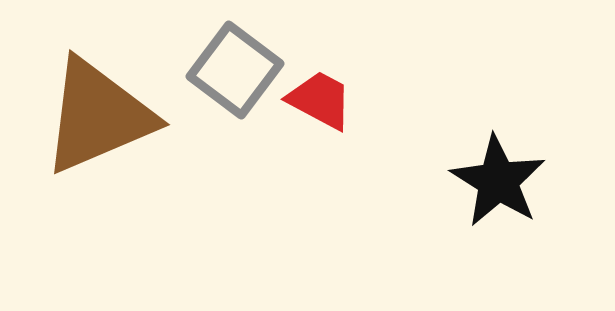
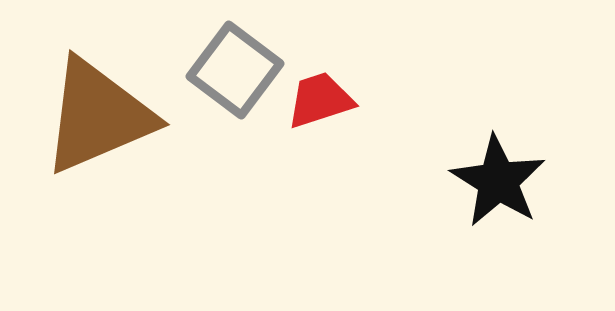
red trapezoid: rotated 46 degrees counterclockwise
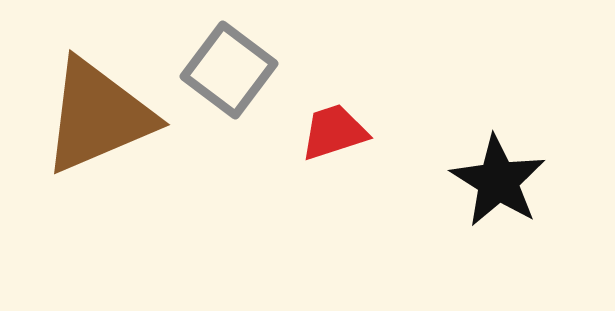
gray square: moved 6 px left
red trapezoid: moved 14 px right, 32 px down
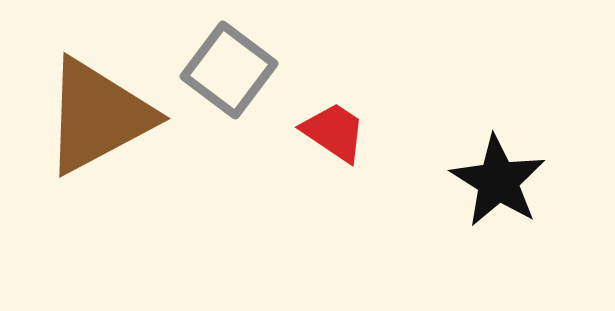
brown triangle: rotated 5 degrees counterclockwise
red trapezoid: rotated 52 degrees clockwise
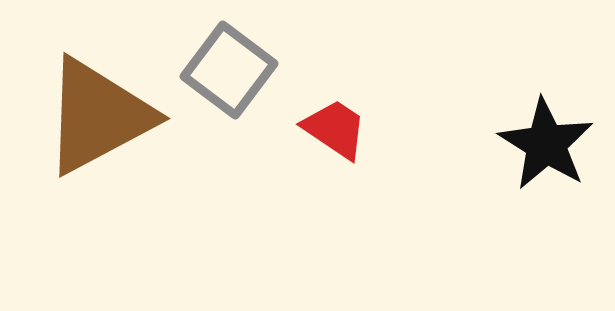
red trapezoid: moved 1 px right, 3 px up
black star: moved 48 px right, 37 px up
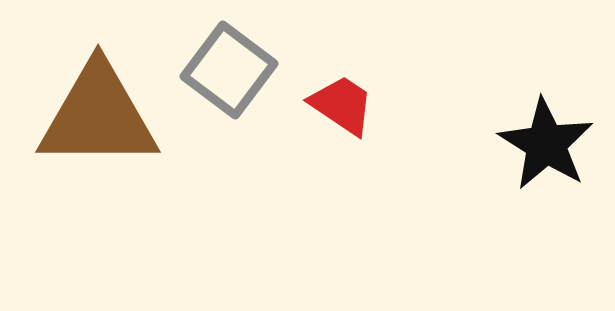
brown triangle: rotated 28 degrees clockwise
red trapezoid: moved 7 px right, 24 px up
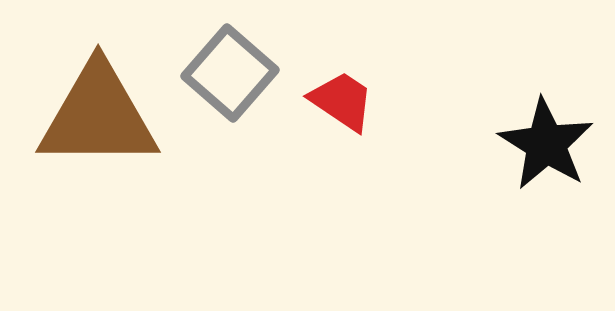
gray square: moved 1 px right, 3 px down; rotated 4 degrees clockwise
red trapezoid: moved 4 px up
